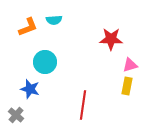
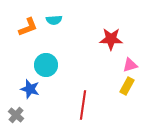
cyan circle: moved 1 px right, 3 px down
yellow rectangle: rotated 18 degrees clockwise
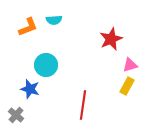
red star: rotated 25 degrees counterclockwise
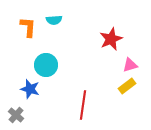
orange L-shape: rotated 65 degrees counterclockwise
yellow rectangle: rotated 24 degrees clockwise
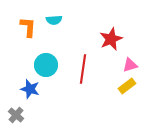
red line: moved 36 px up
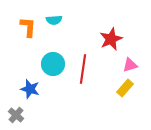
cyan circle: moved 7 px right, 1 px up
yellow rectangle: moved 2 px left, 2 px down; rotated 12 degrees counterclockwise
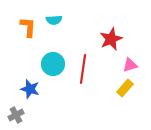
gray cross: rotated 21 degrees clockwise
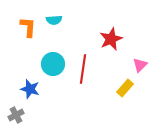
pink triangle: moved 10 px right; rotated 28 degrees counterclockwise
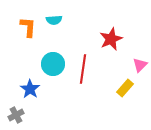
blue star: rotated 18 degrees clockwise
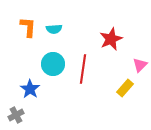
cyan semicircle: moved 9 px down
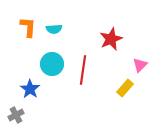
cyan circle: moved 1 px left
red line: moved 1 px down
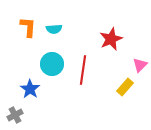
yellow rectangle: moved 1 px up
gray cross: moved 1 px left
